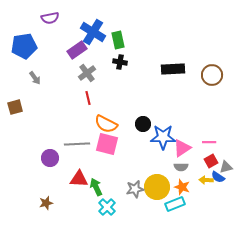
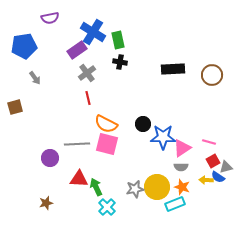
pink line: rotated 16 degrees clockwise
red square: moved 2 px right
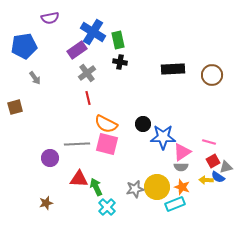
pink triangle: moved 4 px down
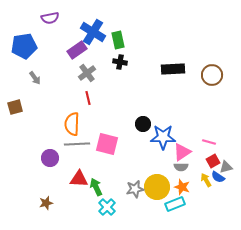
orange semicircle: moved 34 px left; rotated 65 degrees clockwise
yellow arrow: rotated 56 degrees clockwise
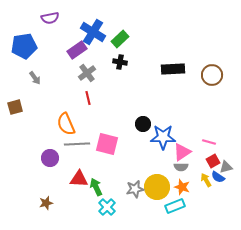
green rectangle: moved 2 px right, 1 px up; rotated 60 degrees clockwise
orange semicircle: moved 6 px left; rotated 25 degrees counterclockwise
cyan rectangle: moved 2 px down
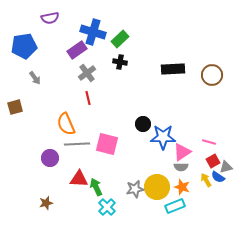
blue cross: rotated 15 degrees counterclockwise
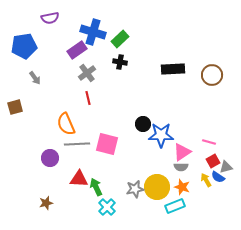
blue star: moved 2 px left, 2 px up
